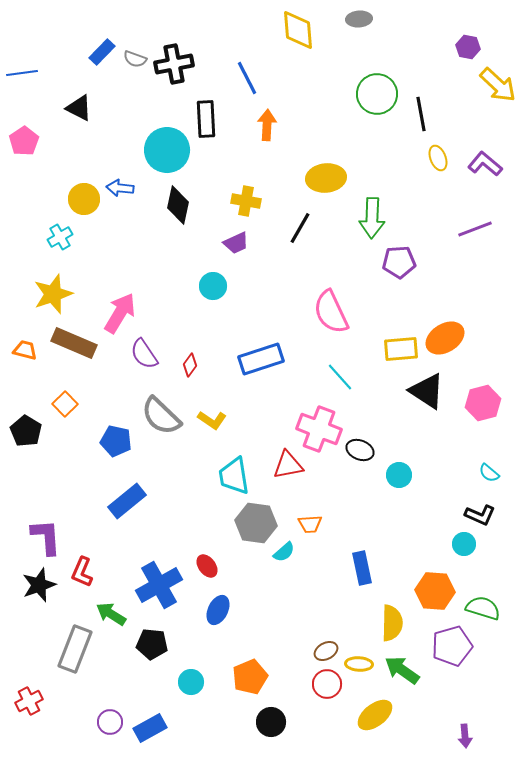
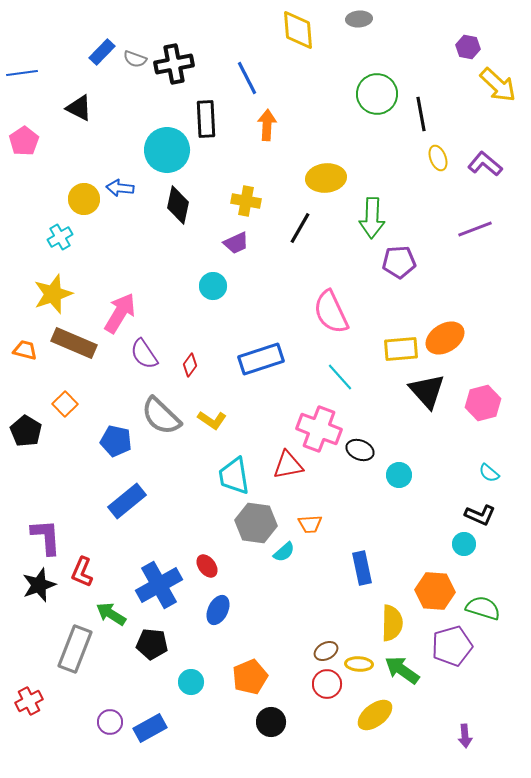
black triangle at (427, 391): rotated 15 degrees clockwise
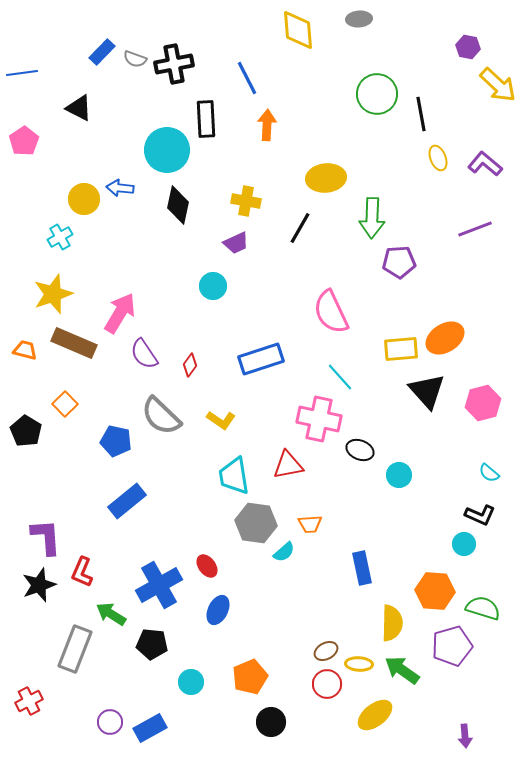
yellow L-shape at (212, 420): moved 9 px right
pink cross at (319, 429): moved 10 px up; rotated 9 degrees counterclockwise
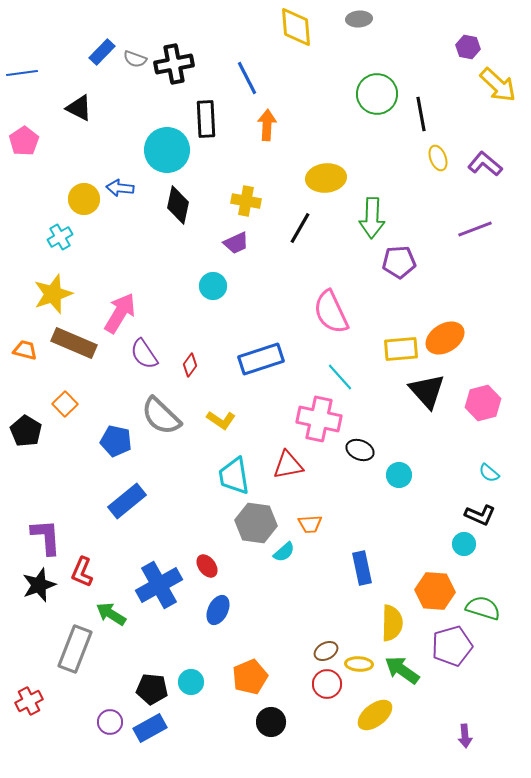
yellow diamond at (298, 30): moved 2 px left, 3 px up
black pentagon at (152, 644): moved 45 px down
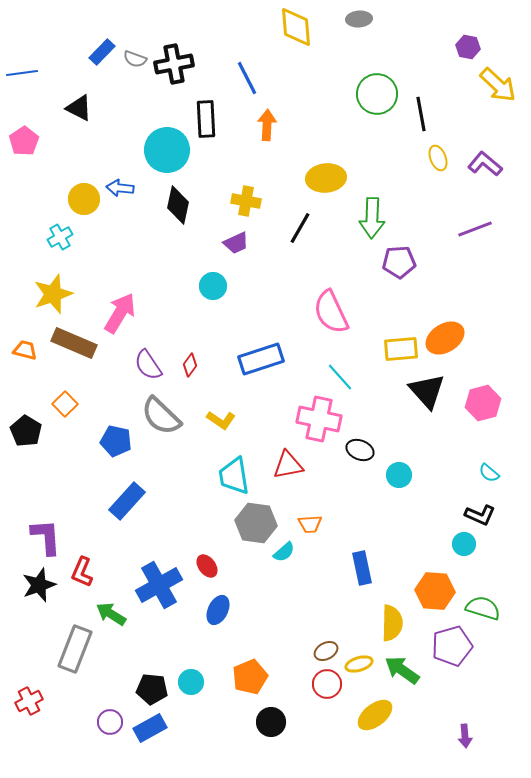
purple semicircle at (144, 354): moved 4 px right, 11 px down
blue rectangle at (127, 501): rotated 9 degrees counterclockwise
yellow ellipse at (359, 664): rotated 20 degrees counterclockwise
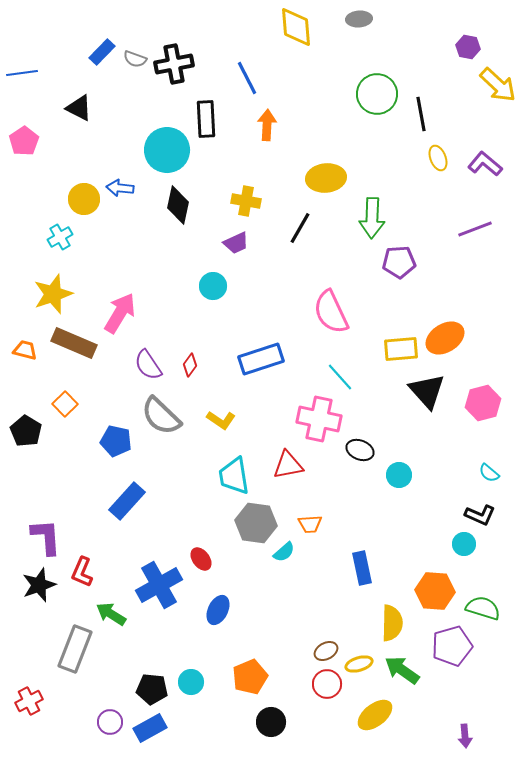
red ellipse at (207, 566): moved 6 px left, 7 px up
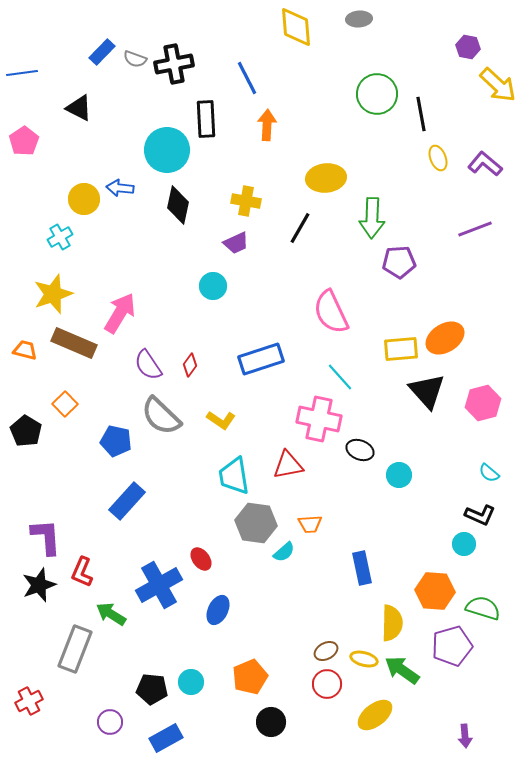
yellow ellipse at (359, 664): moved 5 px right, 5 px up; rotated 32 degrees clockwise
blue rectangle at (150, 728): moved 16 px right, 10 px down
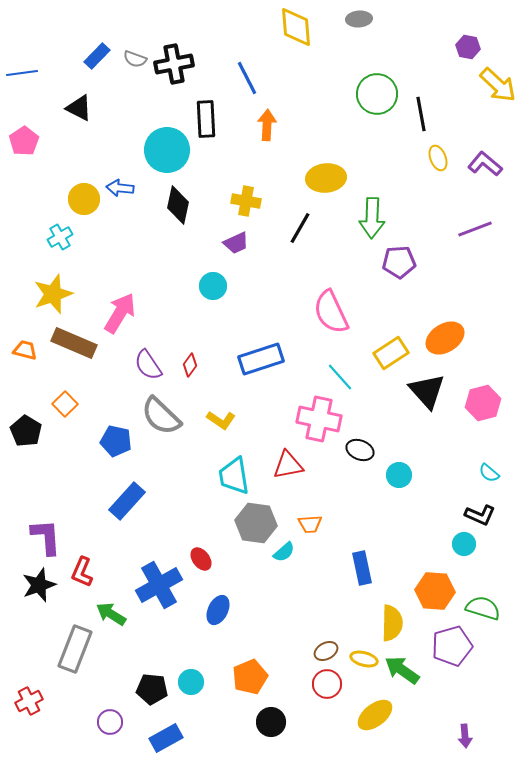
blue rectangle at (102, 52): moved 5 px left, 4 px down
yellow rectangle at (401, 349): moved 10 px left, 4 px down; rotated 28 degrees counterclockwise
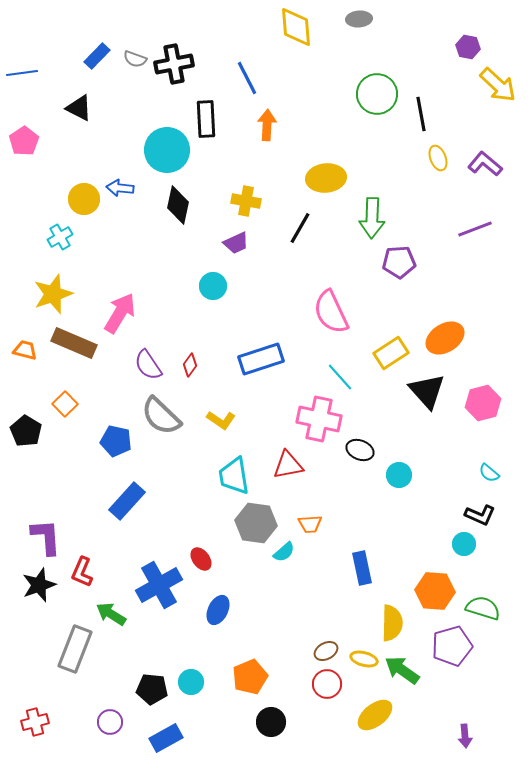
red cross at (29, 701): moved 6 px right, 21 px down; rotated 12 degrees clockwise
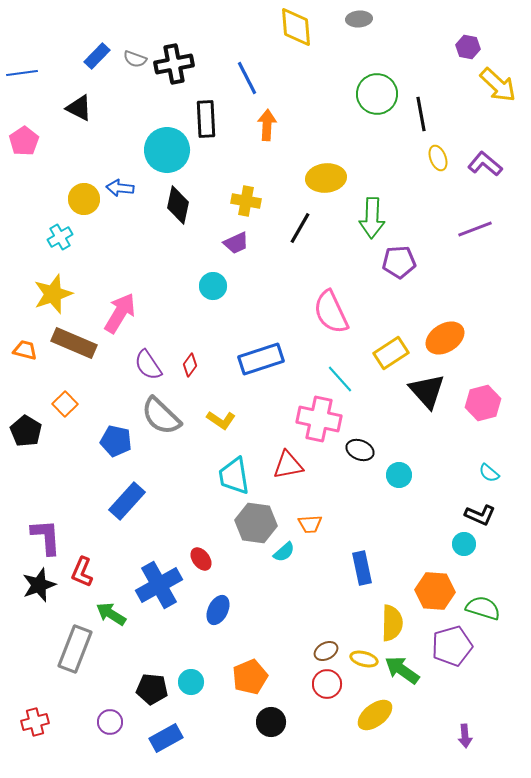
cyan line at (340, 377): moved 2 px down
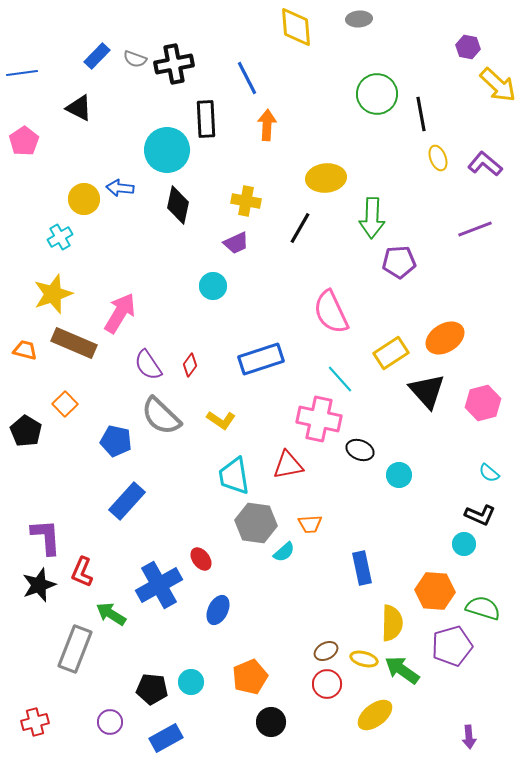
purple arrow at (465, 736): moved 4 px right, 1 px down
